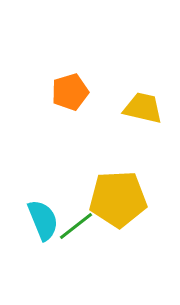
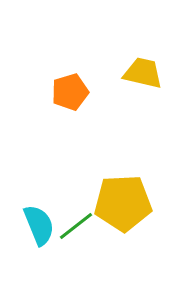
yellow trapezoid: moved 35 px up
yellow pentagon: moved 5 px right, 4 px down
cyan semicircle: moved 4 px left, 5 px down
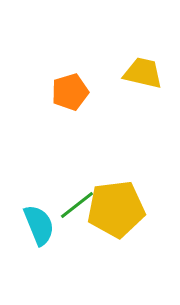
yellow pentagon: moved 7 px left, 6 px down; rotated 4 degrees counterclockwise
green line: moved 1 px right, 21 px up
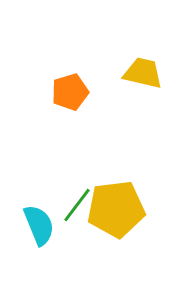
green line: rotated 15 degrees counterclockwise
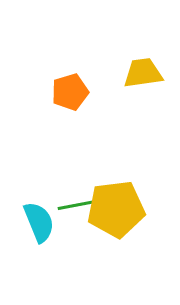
yellow trapezoid: rotated 21 degrees counterclockwise
green line: rotated 42 degrees clockwise
cyan semicircle: moved 3 px up
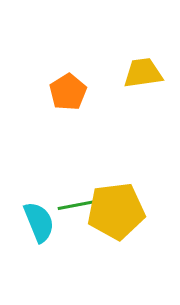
orange pentagon: moved 2 px left; rotated 15 degrees counterclockwise
yellow pentagon: moved 2 px down
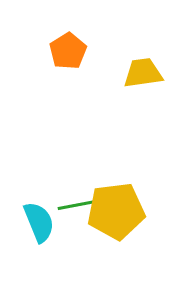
orange pentagon: moved 41 px up
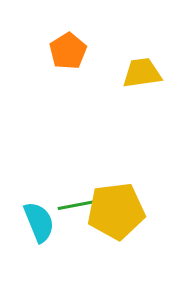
yellow trapezoid: moved 1 px left
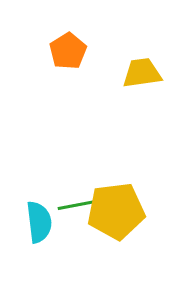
cyan semicircle: rotated 15 degrees clockwise
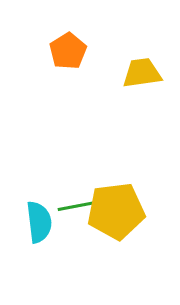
green line: moved 1 px down
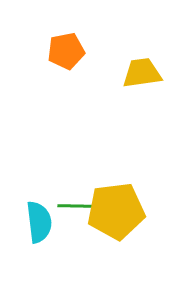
orange pentagon: moved 2 px left; rotated 21 degrees clockwise
green line: rotated 12 degrees clockwise
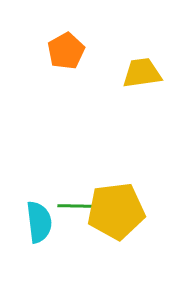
orange pentagon: rotated 18 degrees counterclockwise
